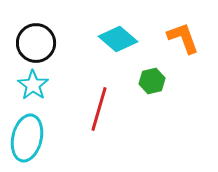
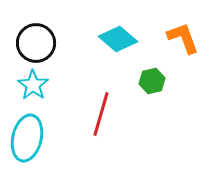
red line: moved 2 px right, 5 px down
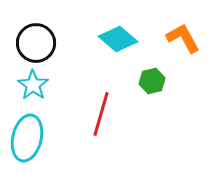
orange L-shape: rotated 9 degrees counterclockwise
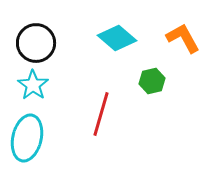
cyan diamond: moved 1 px left, 1 px up
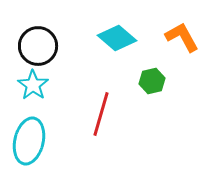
orange L-shape: moved 1 px left, 1 px up
black circle: moved 2 px right, 3 px down
cyan ellipse: moved 2 px right, 3 px down
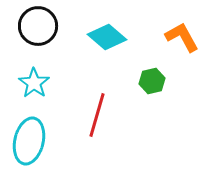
cyan diamond: moved 10 px left, 1 px up
black circle: moved 20 px up
cyan star: moved 1 px right, 2 px up
red line: moved 4 px left, 1 px down
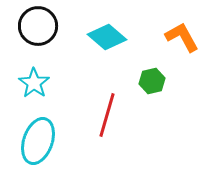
red line: moved 10 px right
cyan ellipse: moved 9 px right; rotated 6 degrees clockwise
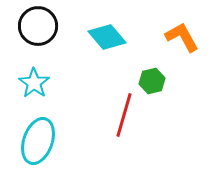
cyan diamond: rotated 9 degrees clockwise
red line: moved 17 px right
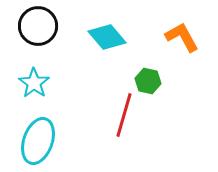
green hexagon: moved 4 px left; rotated 25 degrees clockwise
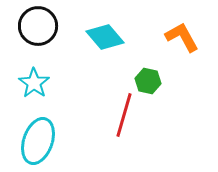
cyan diamond: moved 2 px left
